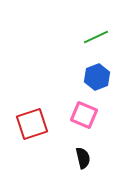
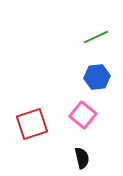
blue hexagon: rotated 15 degrees clockwise
pink square: moved 1 px left; rotated 16 degrees clockwise
black semicircle: moved 1 px left
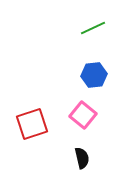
green line: moved 3 px left, 9 px up
blue hexagon: moved 3 px left, 2 px up
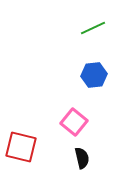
pink square: moved 9 px left, 7 px down
red square: moved 11 px left, 23 px down; rotated 32 degrees clockwise
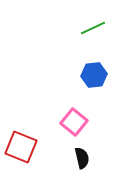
red square: rotated 8 degrees clockwise
